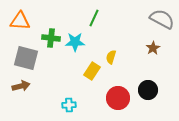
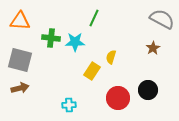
gray square: moved 6 px left, 2 px down
brown arrow: moved 1 px left, 2 px down
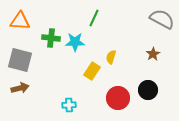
brown star: moved 6 px down
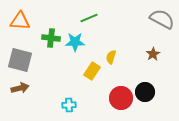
green line: moved 5 px left; rotated 42 degrees clockwise
black circle: moved 3 px left, 2 px down
red circle: moved 3 px right
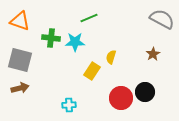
orange triangle: rotated 15 degrees clockwise
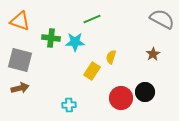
green line: moved 3 px right, 1 px down
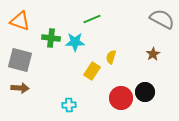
brown arrow: rotated 18 degrees clockwise
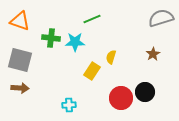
gray semicircle: moved 1 px left, 1 px up; rotated 45 degrees counterclockwise
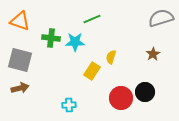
brown arrow: rotated 18 degrees counterclockwise
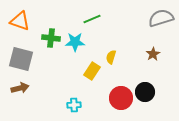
gray square: moved 1 px right, 1 px up
cyan cross: moved 5 px right
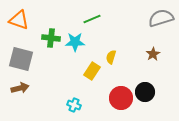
orange triangle: moved 1 px left, 1 px up
cyan cross: rotated 24 degrees clockwise
